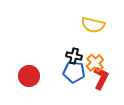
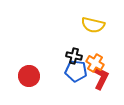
orange cross: rotated 18 degrees counterclockwise
blue pentagon: moved 2 px right, 1 px up
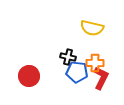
yellow semicircle: moved 1 px left, 3 px down
black cross: moved 6 px left, 1 px down
orange cross: rotated 30 degrees counterclockwise
blue pentagon: moved 1 px right, 1 px down
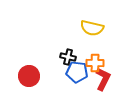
red L-shape: moved 2 px right, 1 px down
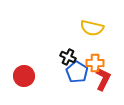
black cross: rotated 14 degrees clockwise
blue pentagon: rotated 25 degrees clockwise
red circle: moved 5 px left
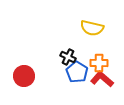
orange cross: moved 4 px right
red L-shape: moved 1 px left; rotated 75 degrees counterclockwise
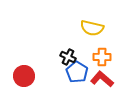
orange cross: moved 3 px right, 6 px up
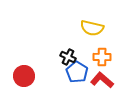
red L-shape: moved 1 px down
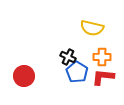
red L-shape: moved 1 px right, 3 px up; rotated 35 degrees counterclockwise
